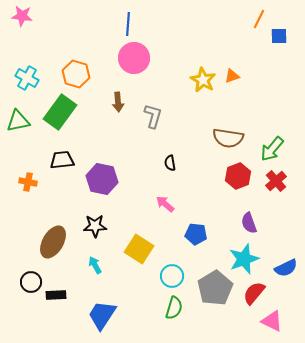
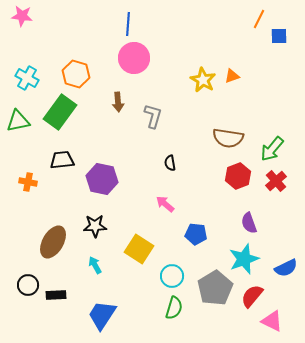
black circle: moved 3 px left, 3 px down
red semicircle: moved 2 px left, 3 px down
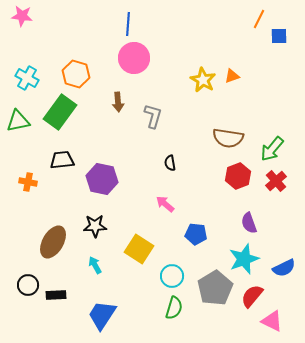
blue semicircle: moved 2 px left
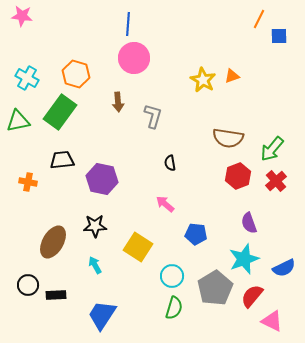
yellow square: moved 1 px left, 2 px up
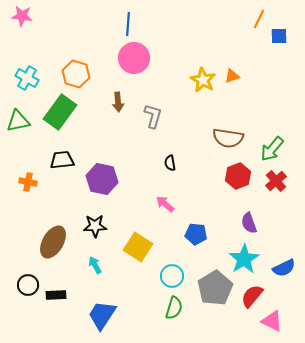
cyan star: rotated 12 degrees counterclockwise
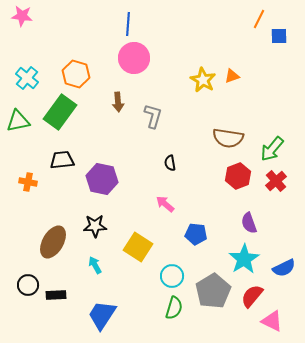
cyan cross: rotated 10 degrees clockwise
gray pentagon: moved 2 px left, 3 px down
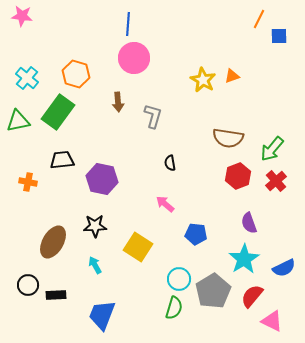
green rectangle: moved 2 px left
cyan circle: moved 7 px right, 3 px down
blue trapezoid: rotated 12 degrees counterclockwise
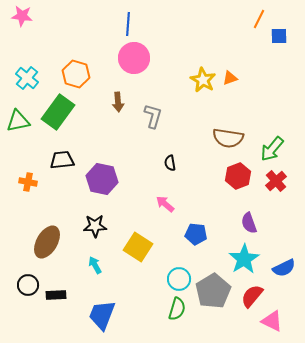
orange triangle: moved 2 px left, 2 px down
brown ellipse: moved 6 px left
green semicircle: moved 3 px right, 1 px down
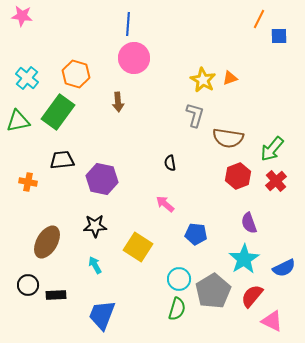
gray L-shape: moved 42 px right, 1 px up
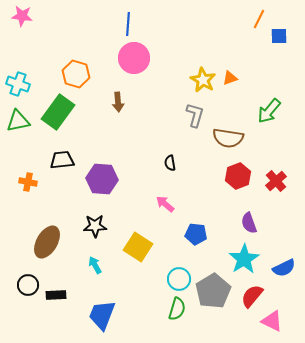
cyan cross: moved 9 px left, 6 px down; rotated 20 degrees counterclockwise
green arrow: moved 3 px left, 38 px up
purple hexagon: rotated 8 degrees counterclockwise
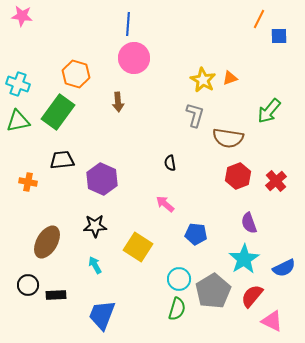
purple hexagon: rotated 20 degrees clockwise
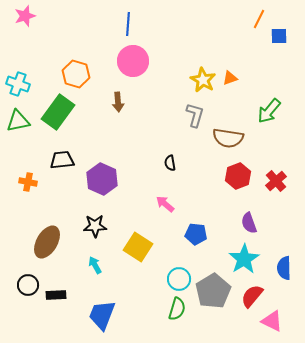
pink star: moved 3 px right; rotated 25 degrees counterclockwise
pink circle: moved 1 px left, 3 px down
blue semicircle: rotated 115 degrees clockwise
